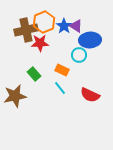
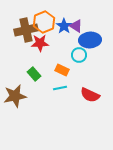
cyan line: rotated 64 degrees counterclockwise
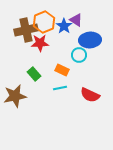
purple triangle: moved 6 px up
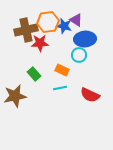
orange hexagon: moved 4 px right; rotated 15 degrees clockwise
blue star: rotated 21 degrees counterclockwise
blue ellipse: moved 5 px left, 1 px up
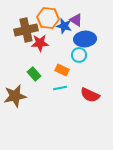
orange hexagon: moved 4 px up; rotated 15 degrees clockwise
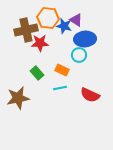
green rectangle: moved 3 px right, 1 px up
brown star: moved 3 px right, 2 px down
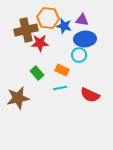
purple triangle: moved 6 px right; rotated 24 degrees counterclockwise
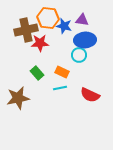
blue ellipse: moved 1 px down
orange rectangle: moved 2 px down
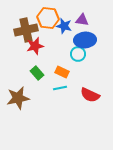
red star: moved 5 px left, 3 px down; rotated 12 degrees counterclockwise
cyan circle: moved 1 px left, 1 px up
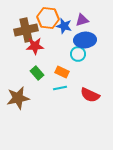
purple triangle: rotated 24 degrees counterclockwise
red star: rotated 12 degrees clockwise
